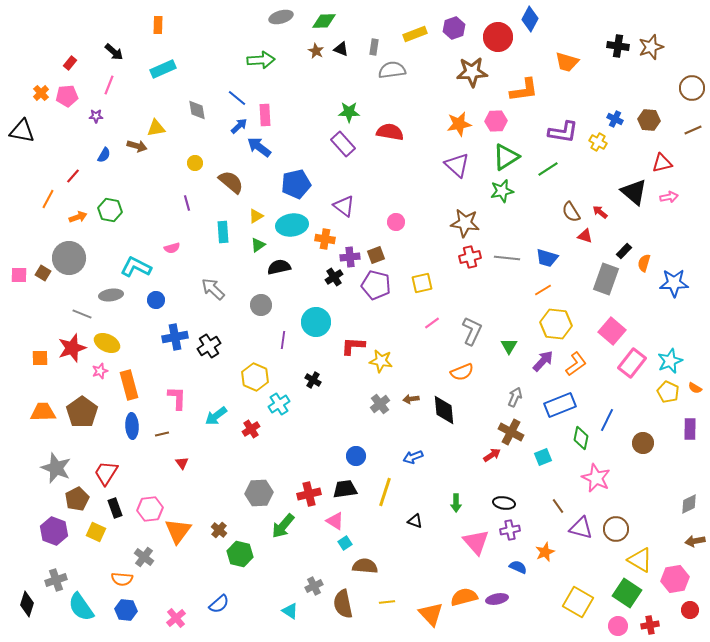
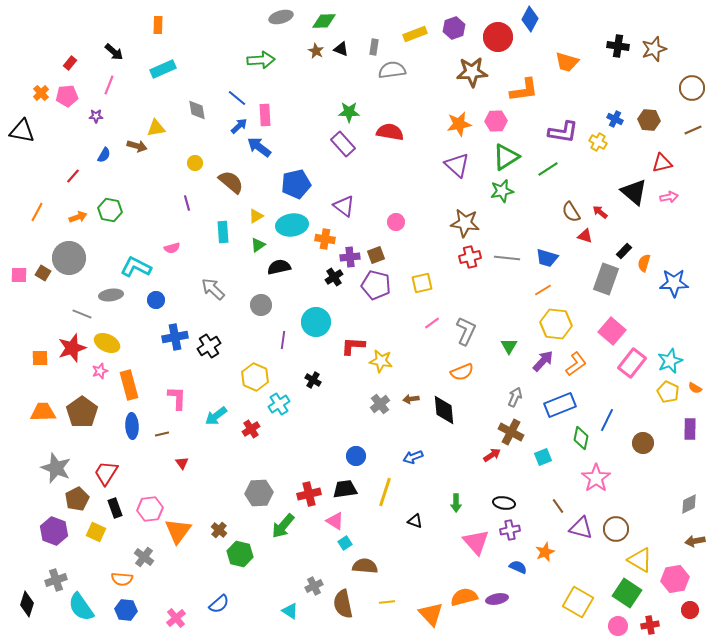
brown star at (651, 47): moved 3 px right, 2 px down
orange line at (48, 199): moved 11 px left, 13 px down
gray L-shape at (472, 331): moved 6 px left
pink star at (596, 478): rotated 12 degrees clockwise
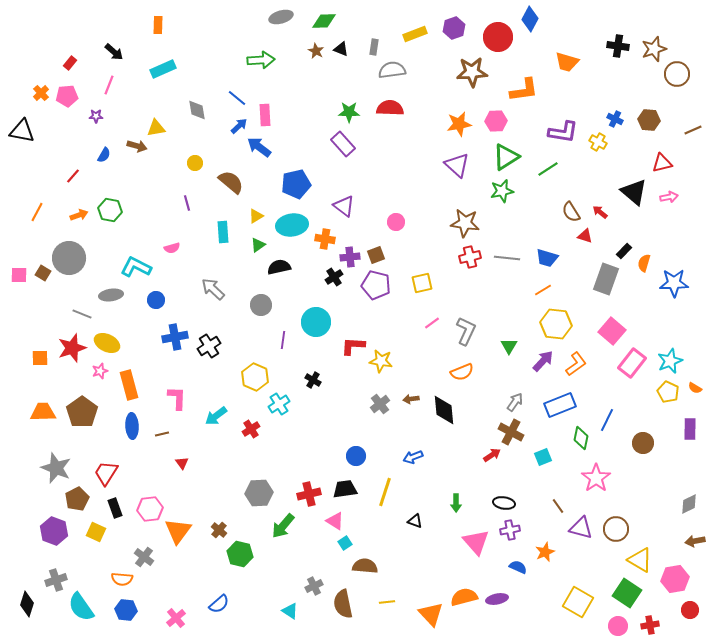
brown circle at (692, 88): moved 15 px left, 14 px up
red semicircle at (390, 132): moved 24 px up; rotated 8 degrees counterclockwise
orange arrow at (78, 217): moved 1 px right, 2 px up
gray arrow at (515, 397): moved 5 px down; rotated 12 degrees clockwise
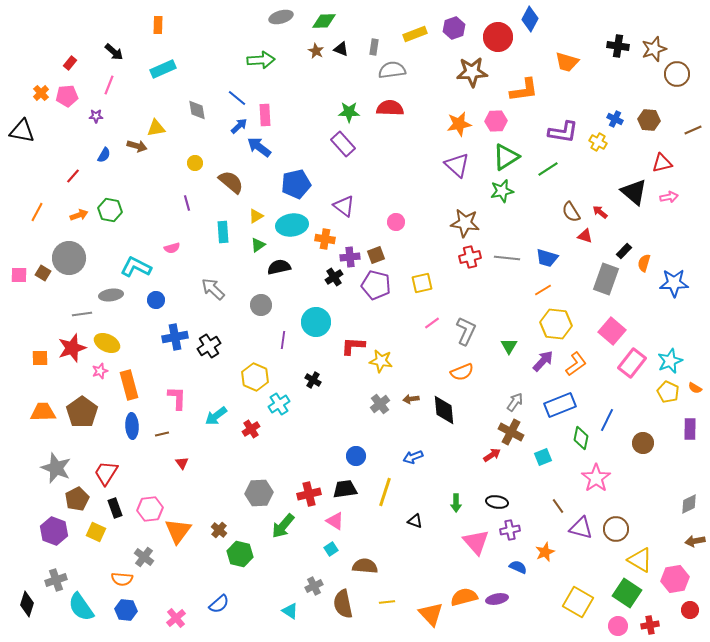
gray line at (82, 314): rotated 30 degrees counterclockwise
black ellipse at (504, 503): moved 7 px left, 1 px up
cyan square at (345, 543): moved 14 px left, 6 px down
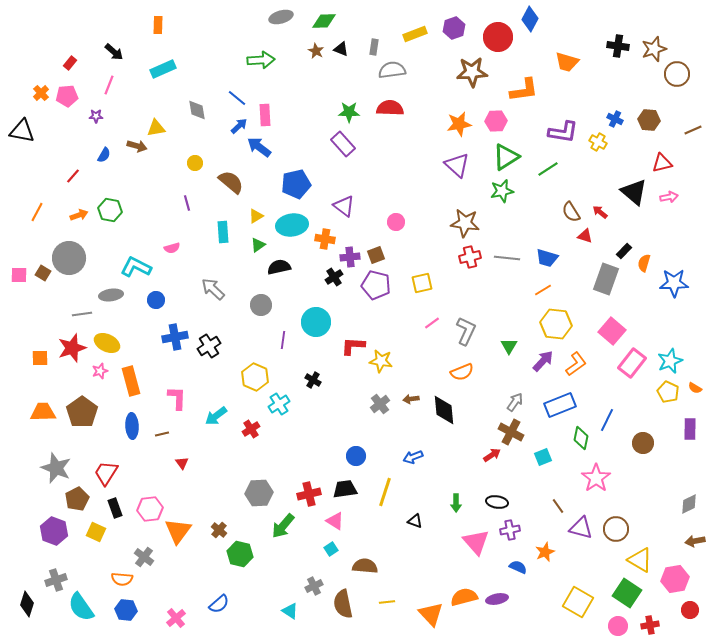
orange rectangle at (129, 385): moved 2 px right, 4 px up
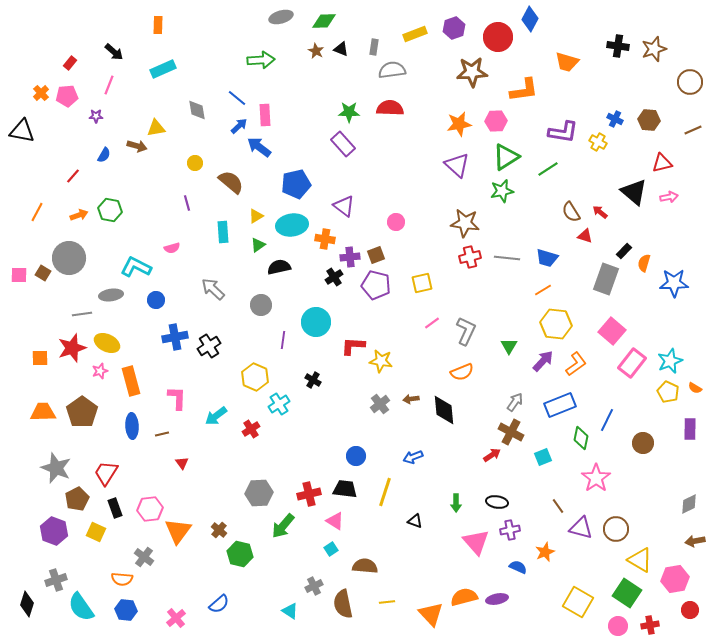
brown circle at (677, 74): moved 13 px right, 8 px down
black trapezoid at (345, 489): rotated 15 degrees clockwise
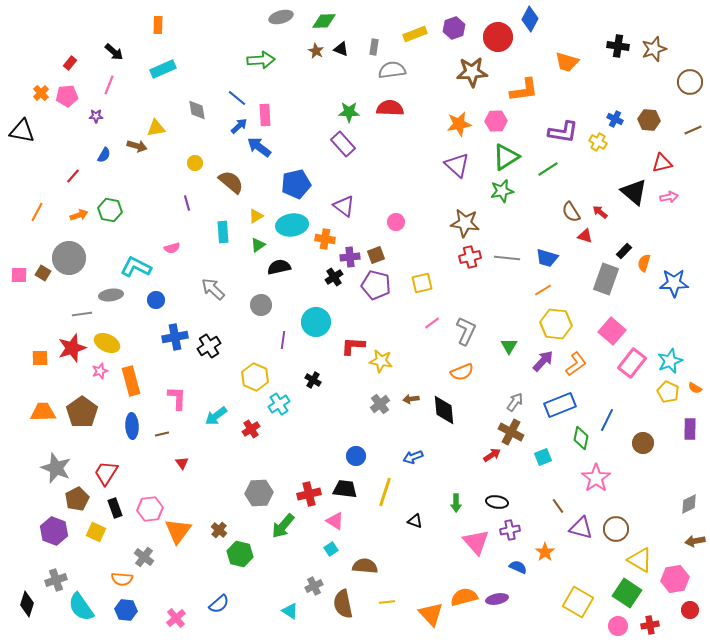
orange star at (545, 552): rotated 12 degrees counterclockwise
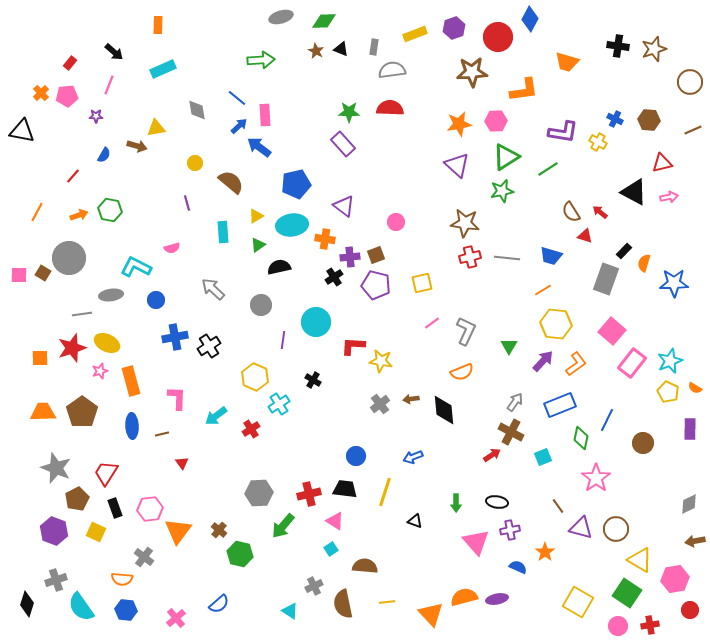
black triangle at (634, 192): rotated 12 degrees counterclockwise
blue trapezoid at (547, 258): moved 4 px right, 2 px up
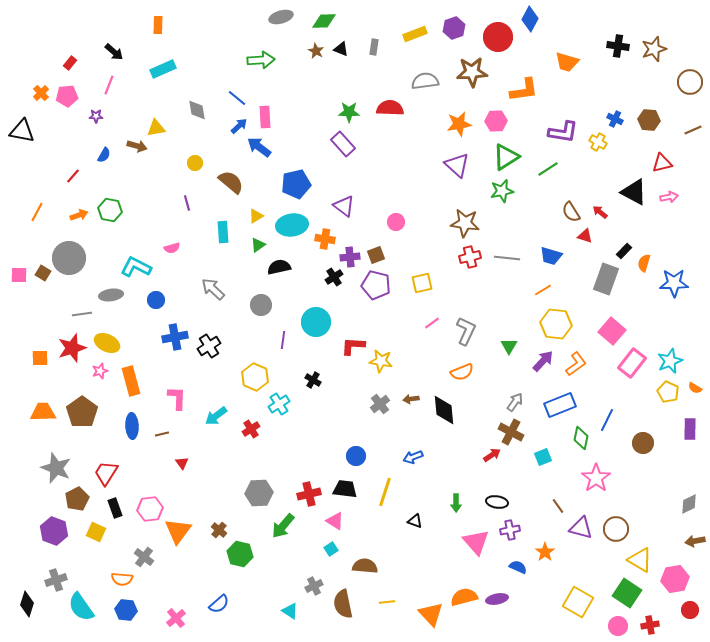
gray semicircle at (392, 70): moved 33 px right, 11 px down
pink rectangle at (265, 115): moved 2 px down
